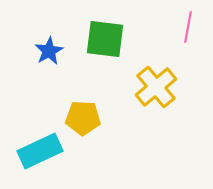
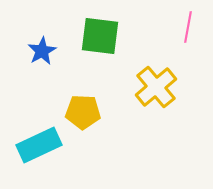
green square: moved 5 px left, 3 px up
blue star: moved 7 px left
yellow pentagon: moved 6 px up
cyan rectangle: moved 1 px left, 6 px up
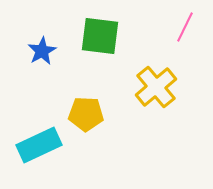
pink line: moved 3 px left; rotated 16 degrees clockwise
yellow pentagon: moved 3 px right, 2 px down
